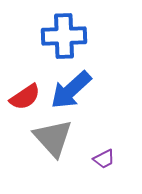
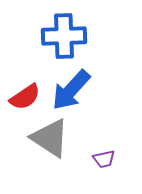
blue arrow: rotated 6 degrees counterclockwise
gray triangle: moved 3 px left; rotated 15 degrees counterclockwise
purple trapezoid: rotated 15 degrees clockwise
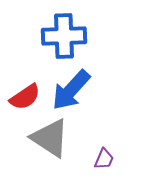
purple trapezoid: rotated 55 degrees counterclockwise
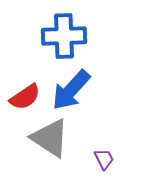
purple trapezoid: rotated 50 degrees counterclockwise
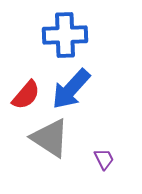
blue cross: moved 1 px right, 1 px up
blue arrow: moved 1 px up
red semicircle: moved 1 px right, 2 px up; rotated 16 degrees counterclockwise
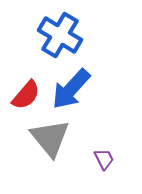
blue cross: moved 5 px left; rotated 33 degrees clockwise
gray triangle: rotated 18 degrees clockwise
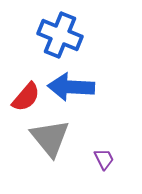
blue cross: rotated 9 degrees counterclockwise
blue arrow: moved 2 px up; rotated 51 degrees clockwise
red semicircle: moved 2 px down
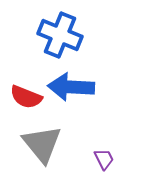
red semicircle: rotated 72 degrees clockwise
gray triangle: moved 8 px left, 6 px down
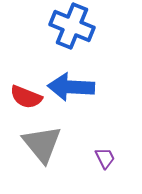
blue cross: moved 12 px right, 9 px up
purple trapezoid: moved 1 px right, 1 px up
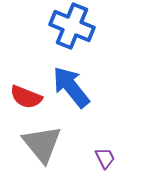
blue arrow: rotated 48 degrees clockwise
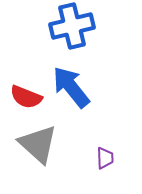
blue cross: rotated 36 degrees counterclockwise
gray triangle: moved 4 px left; rotated 9 degrees counterclockwise
purple trapezoid: rotated 25 degrees clockwise
